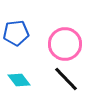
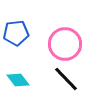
cyan diamond: moved 1 px left
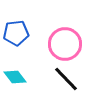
cyan diamond: moved 3 px left, 3 px up
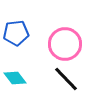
cyan diamond: moved 1 px down
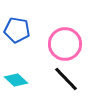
blue pentagon: moved 1 px right, 3 px up; rotated 15 degrees clockwise
cyan diamond: moved 1 px right, 2 px down; rotated 10 degrees counterclockwise
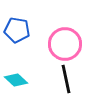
black line: rotated 32 degrees clockwise
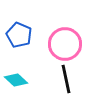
blue pentagon: moved 2 px right, 5 px down; rotated 15 degrees clockwise
